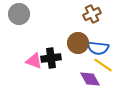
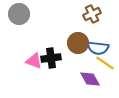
yellow line: moved 2 px right, 2 px up
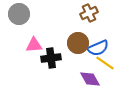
brown cross: moved 3 px left, 1 px up
blue semicircle: rotated 30 degrees counterclockwise
pink triangle: moved 16 px up; rotated 24 degrees counterclockwise
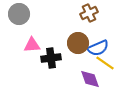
pink triangle: moved 2 px left
purple diamond: rotated 10 degrees clockwise
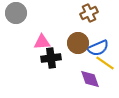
gray circle: moved 3 px left, 1 px up
pink triangle: moved 10 px right, 3 px up
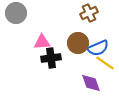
purple diamond: moved 1 px right, 4 px down
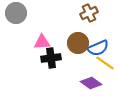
purple diamond: rotated 35 degrees counterclockwise
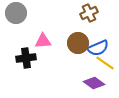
pink triangle: moved 1 px right, 1 px up
black cross: moved 25 px left
purple diamond: moved 3 px right
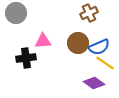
blue semicircle: moved 1 px right, 1 px up
